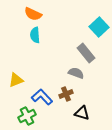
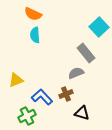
gray semicircle: rotated 42 degrees counterclockwise
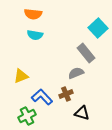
orange semicircle: rotated 18 degrees counterclockwise
cyan square: moved 1 px left, 1 px down
cyan semicircle: rotated 77 degrees counterclockwise
yellow triangle: moved 5 px right, 4 px up
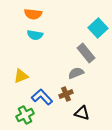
green cross: moved 2 px left, 1 px up
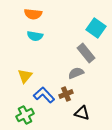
cyan square: moved 2 px left; rotated 12 degrees counterclockwise
cyan semicircle: moved 1 px down
yellow triangle: moved 4 px right; rotated 28 degrees counterclockwise
blue L-shape: moved 2 px right, 2 px up
